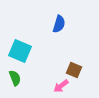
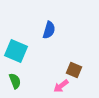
blue semicircle: moved 10 px left, 6 px down
cyan square: moved 4 px left
green semicircle: moved 3 px down
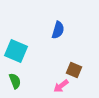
blue semicircle: moved 9 px right
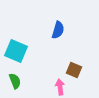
pink arrow: moved 1 px left, 1 px down; rotated 119 degrees clockwise
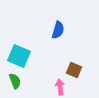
cyan square: moved 3 px right, 5 px down
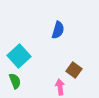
cyan square: rotated 25 degrees clockwise
brown square: rotated 14 degrees clockwise
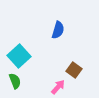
pink arrow: moved 2 px left; rotated 49 degrees clockwise
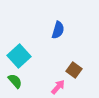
green semicircle: rotated 21 degrees counterclockwise
